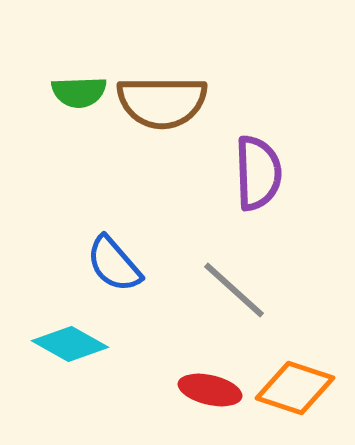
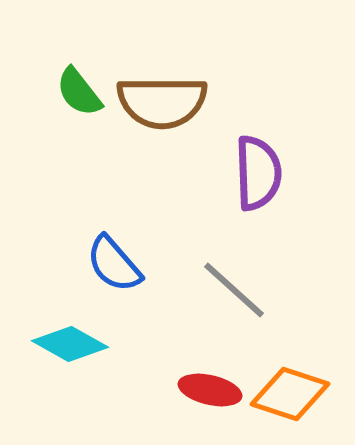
green semicircle: rotated 54 degrees clockwise
orange diamond: moved 5 px left, 6 px down
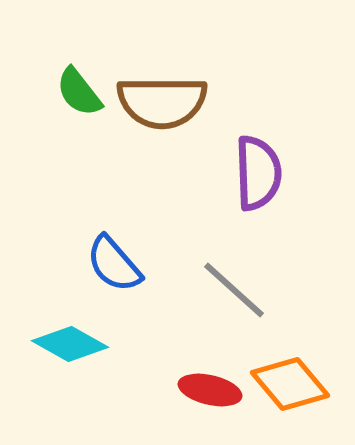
orange diamond: moved 10 px up; rotated 32 degrees clockwise
